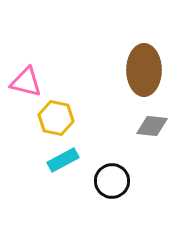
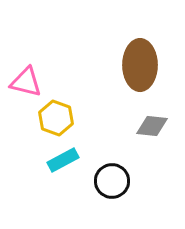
brown ellipse: moved 4 px left, 5 px up
yellow hexagon: rotated 8 degrees clockwise
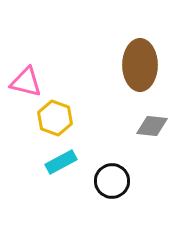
yellow hexagon: moved 1 px left
cyan rectangle: moved 2 px left, 2 px down
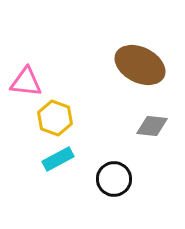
brown ellipse: rotated 63 degrees counterclockwise
pink triangle: rotated 8 degrees counterclockwise
cyan rectangle: moved 3 px left, 3 px up
black circle: moved 2 px right, 2 px up
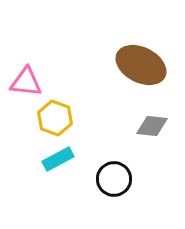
brown ellipse: moved 1 px right
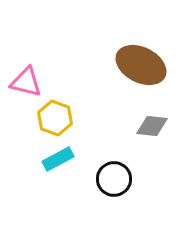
pink triangle: rotated 8 degrees clockwise
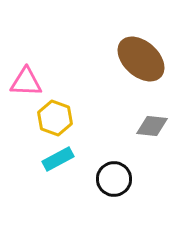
brown ellipse: moved 6 px up; rotated 15 degrees clockwise
pink triangle: rotated 12 degrees counterclockwise
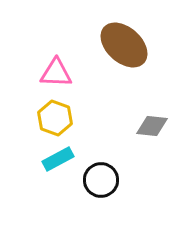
brown ellipse: moved 17 px left, 14 px up
pink triangle: moved 30 px right, 9 px up
black circle: moved 13 px left, 1 px down
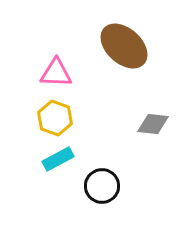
brown ellipse: moved 1 px down
gray diamond: moved 1 px right, 2 px up
black circle: moved 1 px right, 6 px down
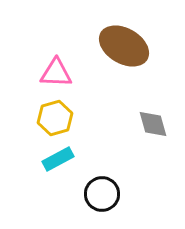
brown ellipse: rotated 12 degrees counterclockwise
yellow hexagon: rotated 24 degrees clockwise
gray diamond: rotated 68 degrees clockwise
black circle: moved 8 px down
